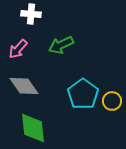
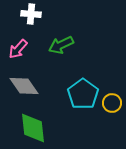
yellow circle: moved 2 px down
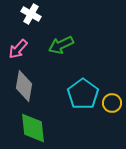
white cross: rotated 24 degrees clockwise
gray diamond: rotated 44 degrees clockwise
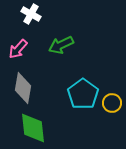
gray diamond: moved 1 px left, 2 px down
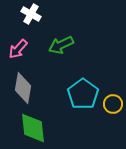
yellow circle: moved 1 px right, 1 px down
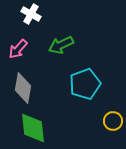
cyan pentagon: moved 2 px right, 10 px up; rotated 16 degrees clockwise
yellow circle: moved 17 px down
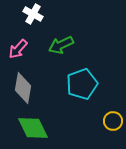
white cross: moved 2 px right
cyan pentagon: moved 3 px left
green diamond: rotated 20 degrees counterclockwise
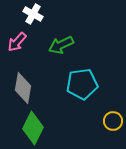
pink arrow: moved 1 px left, 7 px up
cyan pentagon: rotated 12 degrees clockwise
green diamond: rotated 52 degrees clockwise
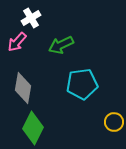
white cross: moved 2 px left, 4 px down; rotated 30 degrees clockwise
yellow circle: moved 1 px right, 1 px down
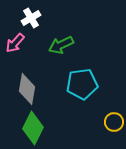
pink arrow: moved 2 px left, 1 px down
gray diamond: moved 4 px right, 1 px down
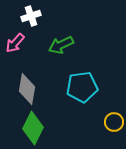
white cross: moved 2 px up; rotated 12 degrees clockwise
cyan pentagon: moved 3 px down
